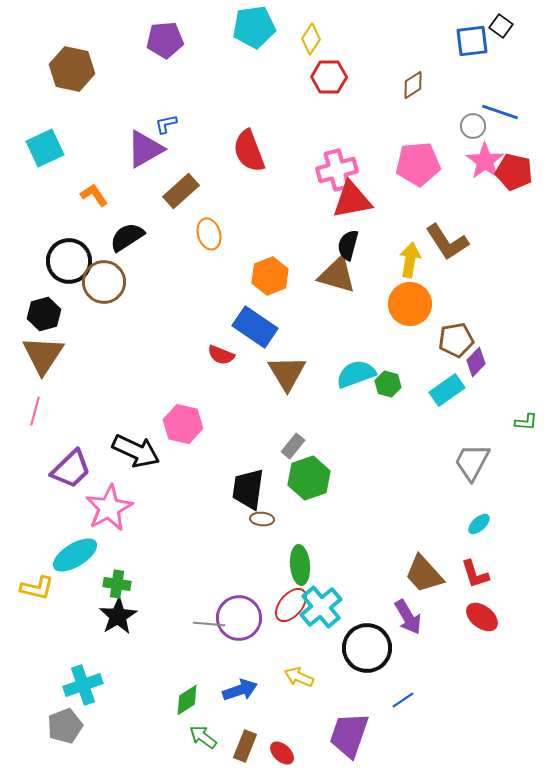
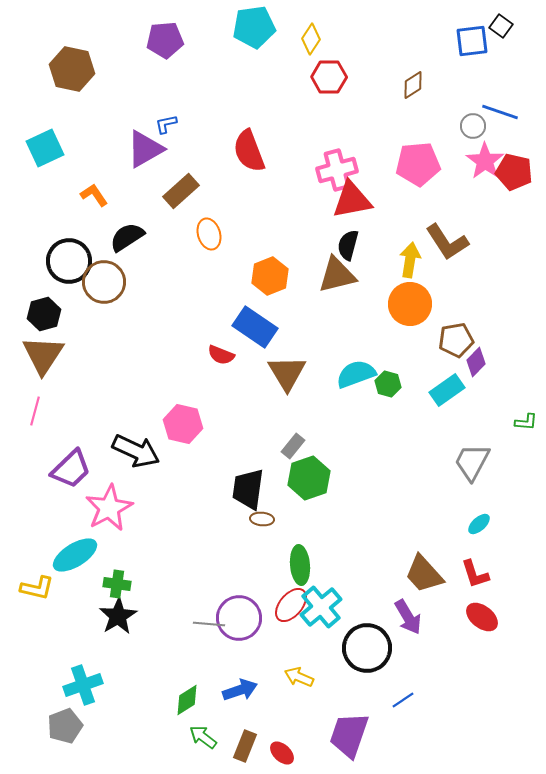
brown triangle at (337, 275): rotated 30 degrees counterclockwise
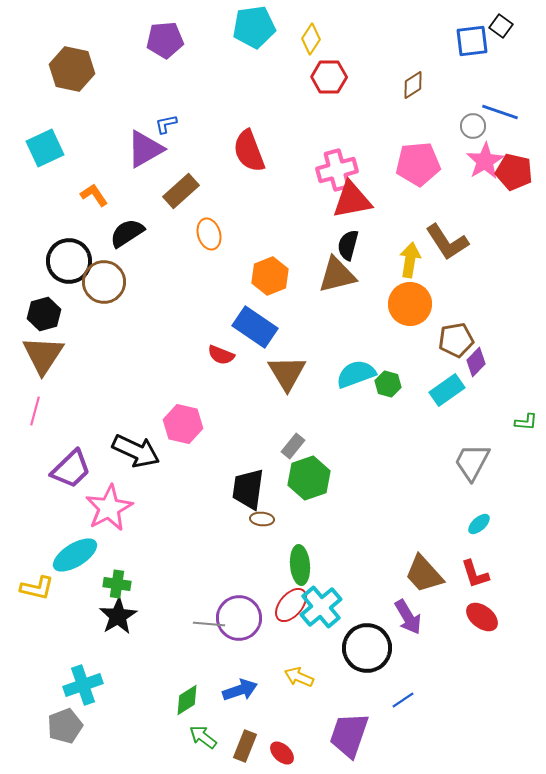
pink star at (485, 161): rotated 6 degrees clockwise
black semicircle at (127, 237): moved 4 px up
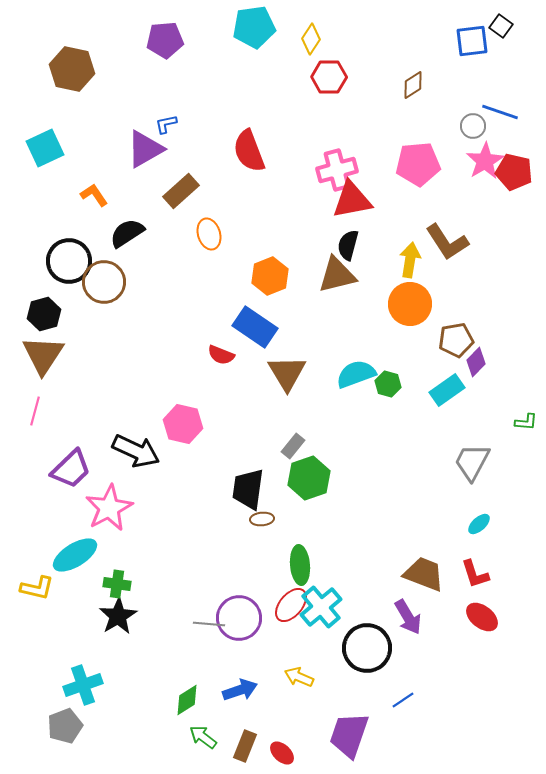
brown ellipse at (262, 519): rotated 10 degrees counterclockwise
brown trapezoid at (424, 574): rotated 153 degrees clockwise
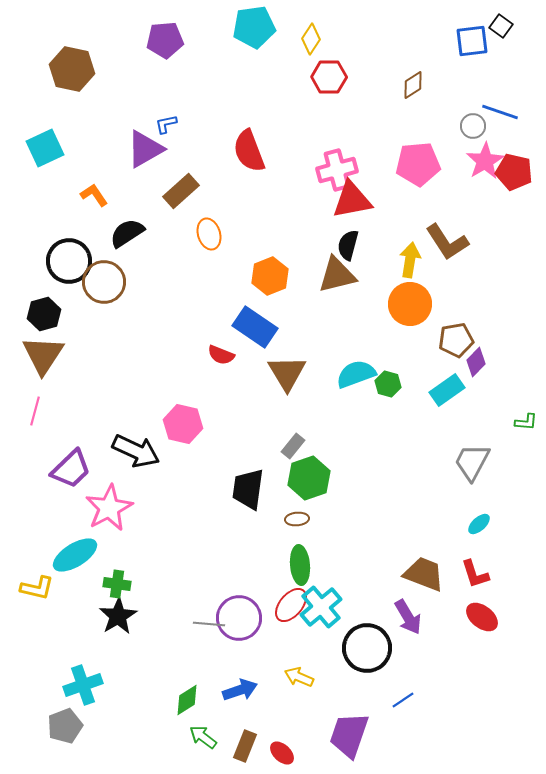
brown ellipse at (262, 519): moved 35 px right
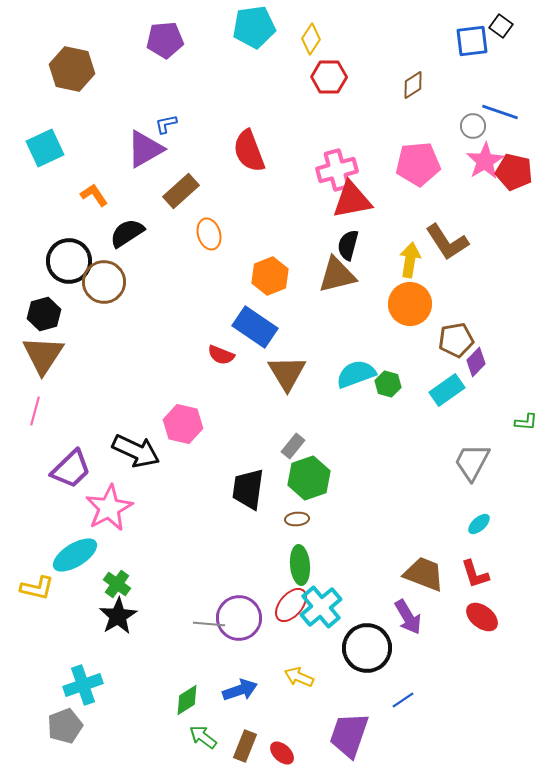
green cross at (117, 584): rotated 28 degrees clockwise
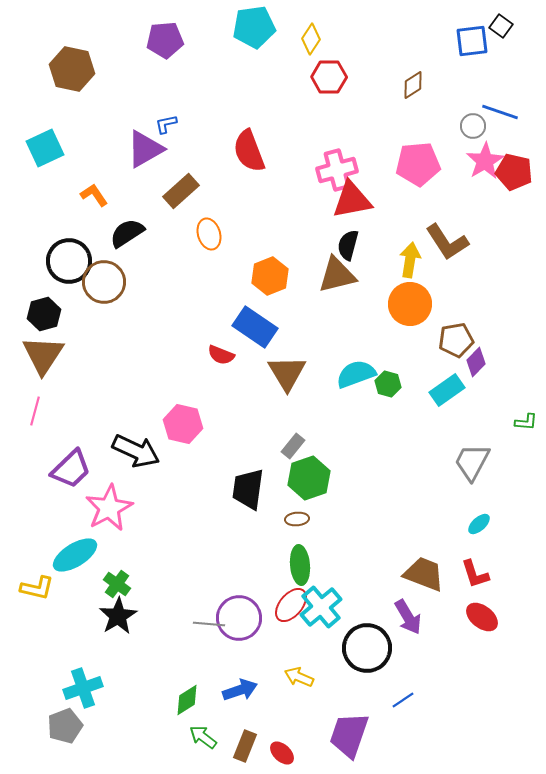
cyan cross at (83, 685): moved 3 px down
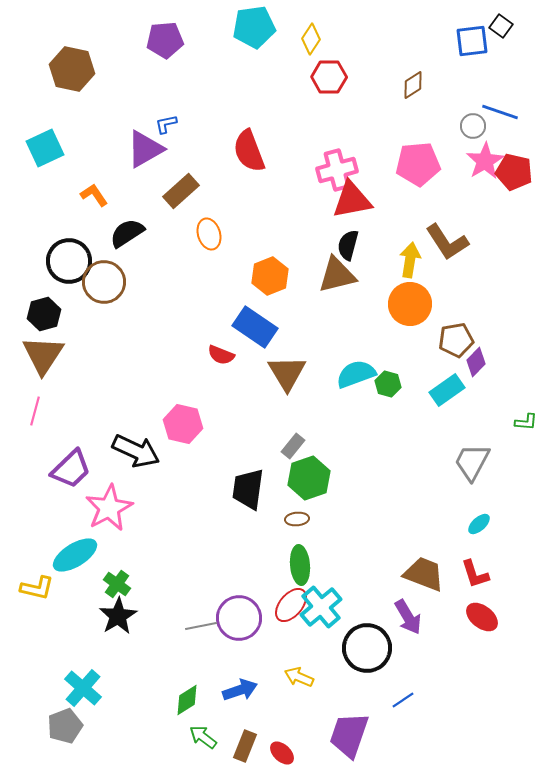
gray line at (209, 624): moved 8 px left, 2 px down; rotated 16 degrees counterclockwise
cyan cross at (83, 688): rotated 30 degrees counterclockwise
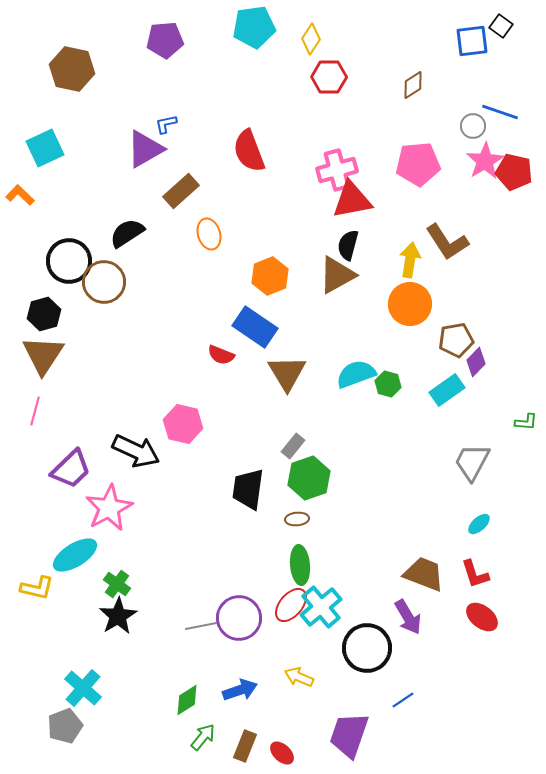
orange L-shape at (94, 195): moved 74 px left; rotated 12 degrees counterclockwise
brown triangle at (337, 275): rotated 15 degrees counterclockwise
green arrow at (203, 737): rotated 92 degrees clockwise
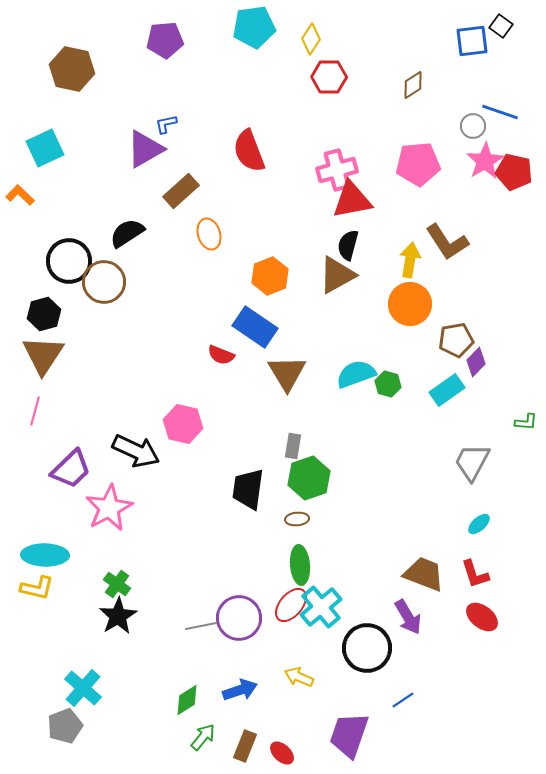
gray rectangle at (293, 446): rotated 30 degrees counterclockwise
cyan ellipse at (75, 555): moved 30 px left; rotated 33 degrees clockwise
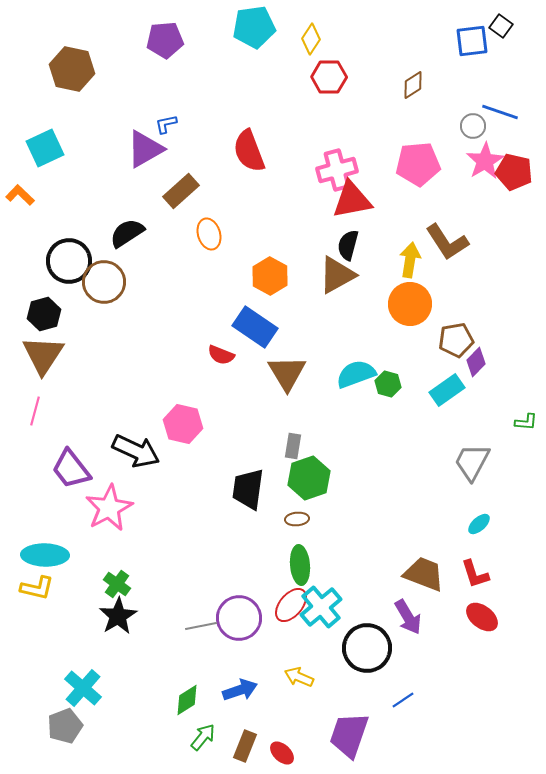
orange hexagon at (270, 276): rotated 9 degrees counterclockwise
purple trapezoid at (71, 469): rotated 96 degrees clockwise
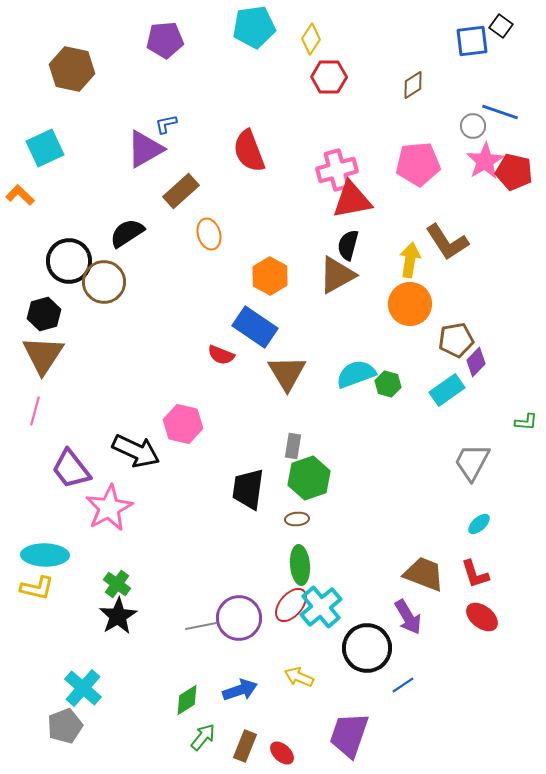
blue line at (403, 700): moved 15 px up
